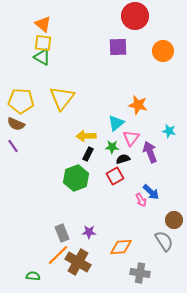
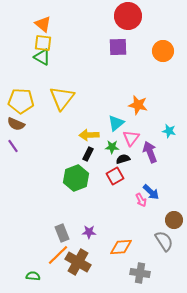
red circle: moved 7 px left
yellow arrow: moved 3 px right, 1 px up
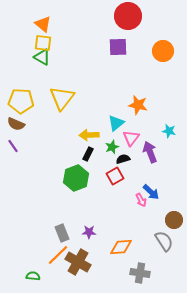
green star: rotated 24 degrees counterclockwise
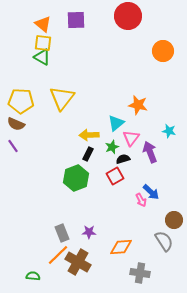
purple square: moved 42 px left, 27 px up
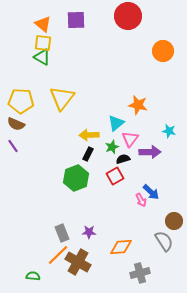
pink triangle: moved 1 px left, 1 px down
purple arrow: rotated 110 degrees clockwise
brown circle: moved 1 px down
gray cross: rotated 24 degrees counterclockwise
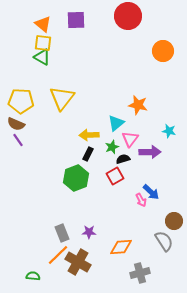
purple line: moved 5 px right, 6 px up
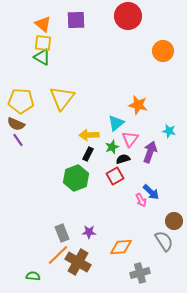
purple arrow: rotated 70 degrees counterclockwise
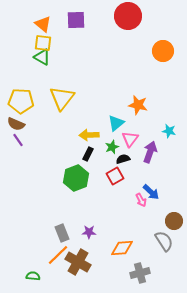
orange diamond: moved 1 px right, 1 px down
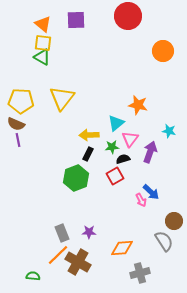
purple line: rotated 24 degrees clockwise
green star: rotated 16 degrees clockwise
